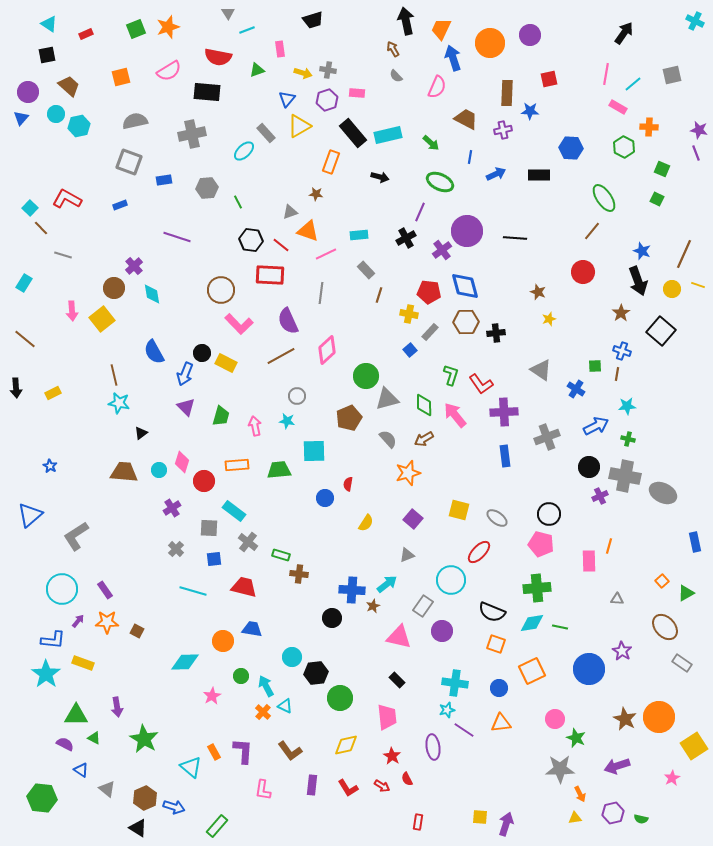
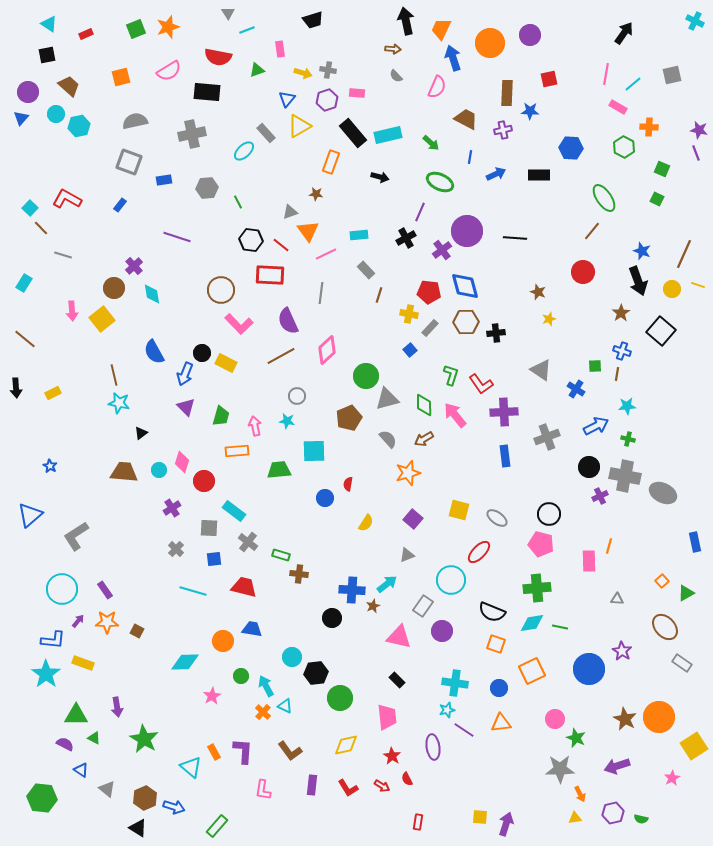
brown arrow at (393, 49): rotated 126 degrees clockwise
blue rectangle at (120, 205): rotated 32 degrees counterclockwise
orange triangle at (308, 231): rotated 35 degrees clockwise
gray rectangle at (430, 332): moved 4 px up
orange rectangle at (237, 465): moved 14 px up
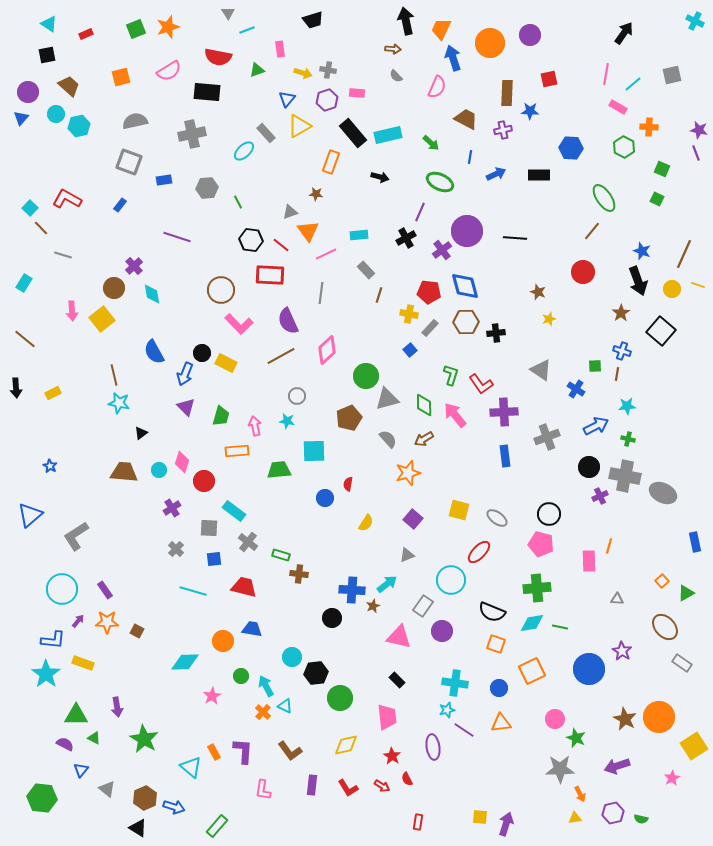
blue triangle at (81, 770): rotated 35 degrees clockwise
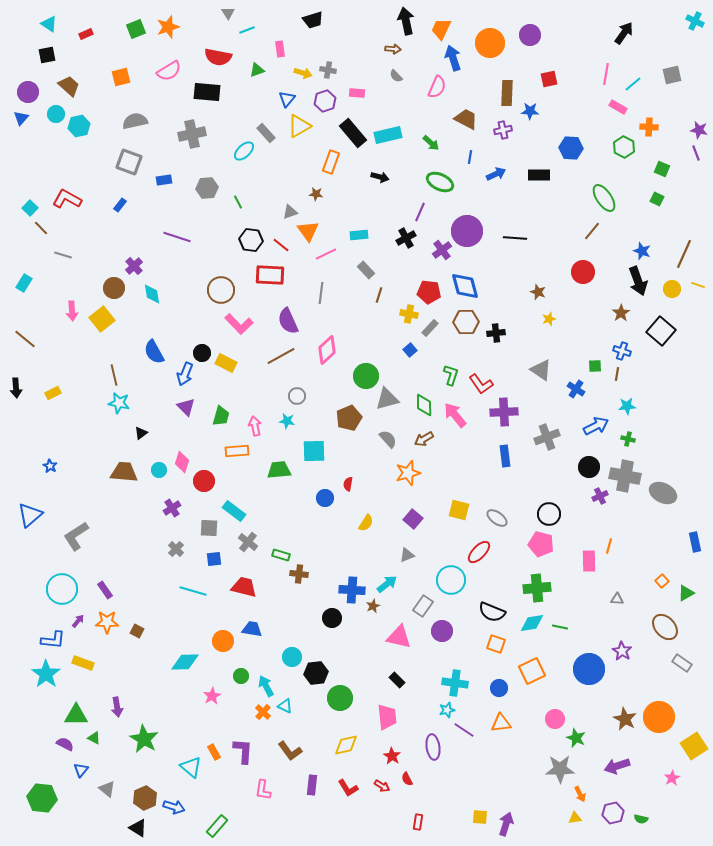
purple hexagon at (327, 100): moved 2 px left, 1 px down
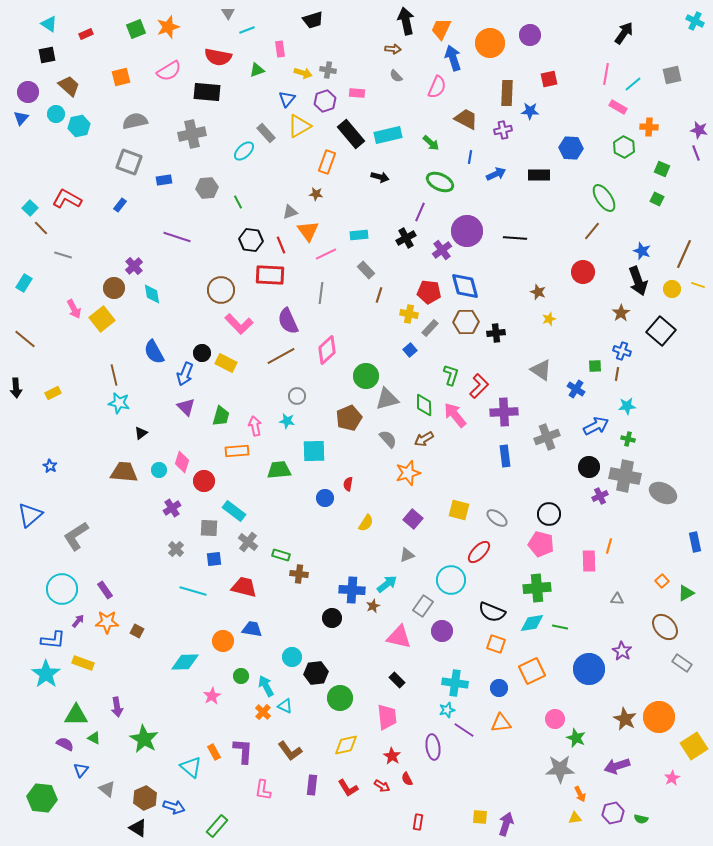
black rectangle at (353, 133): moved 2 px left, 1 px down
orange rectangle at (331, 162): moved 4 px left
red line at (281, 245): rotated 30 degrees clockwise
pink arrow at (72, 311): moved 2 px right, 2 px up; rotated 24 degrees counterclockwise
red L-shape at (481, 384): moved 2 px left, 2 px down; rotated 100 degrees counterclockwise
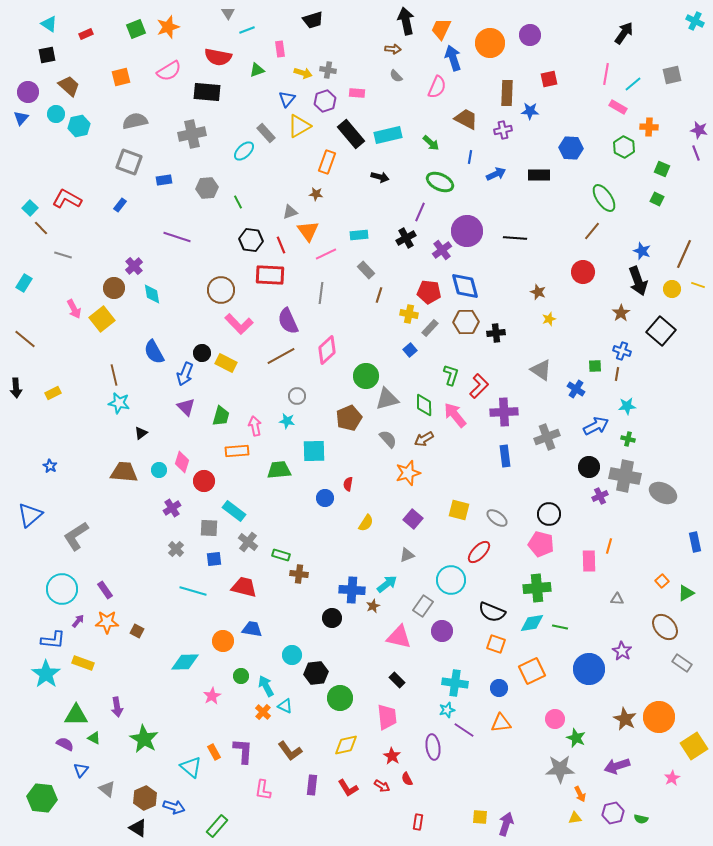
cyan circle at (292, 657): moved 2 px up
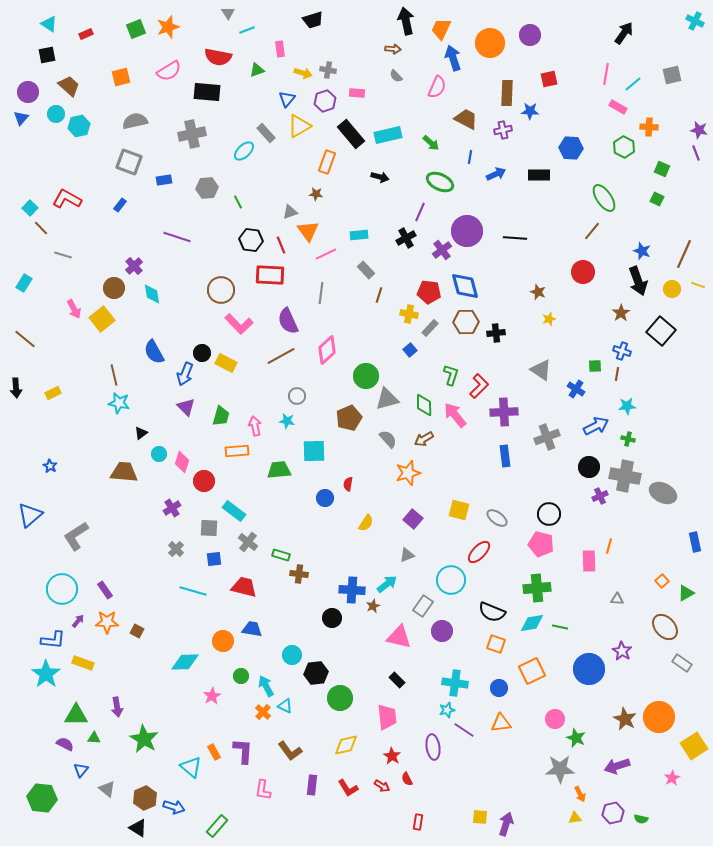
cyan circle at (159, 470): moved 16 px up
green triangle at (94, 738): rotated 24 degrees counterclockwise
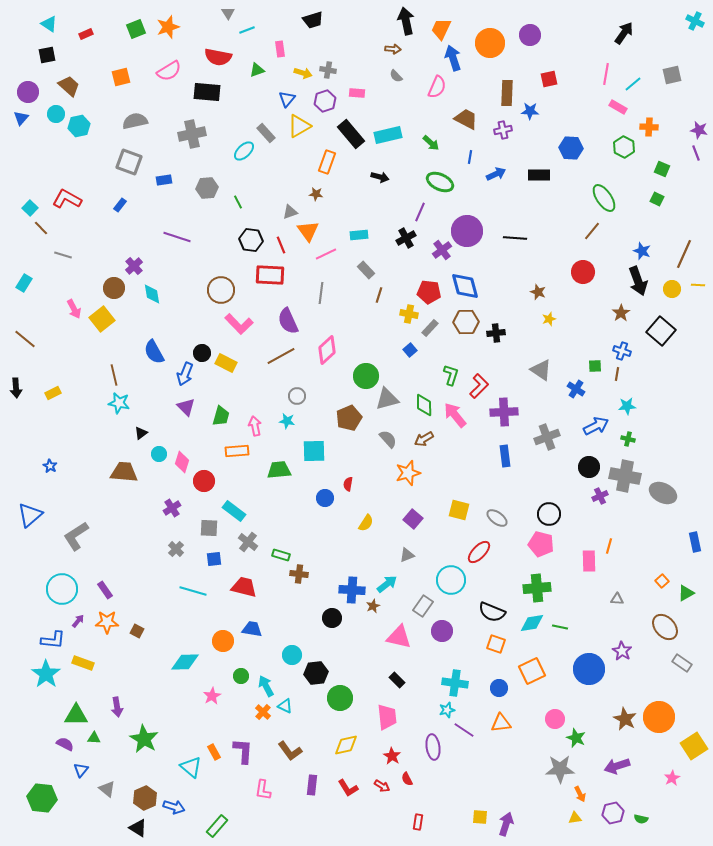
yellow line at (698, 285): rotated 16 degrees counterclockwise
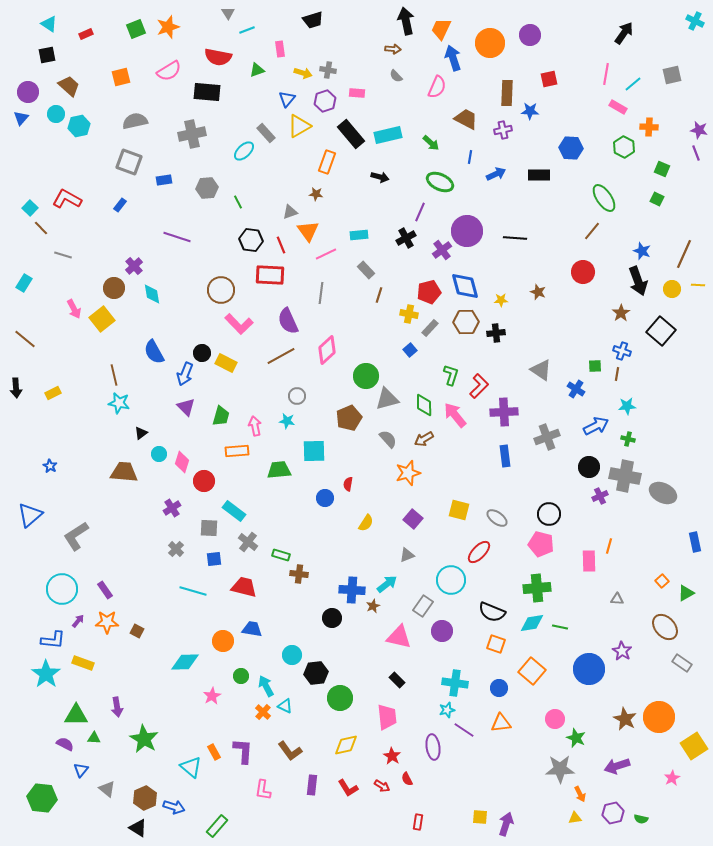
red pentagon at (429, 292): rotated 20 degrees counterclockwise
yellow star at (549, 319): moved 48 px left, 19 px up; rotated 16 degrees clockwise
orange square at (532, 671): rotated 24 degrees counterclockwise
